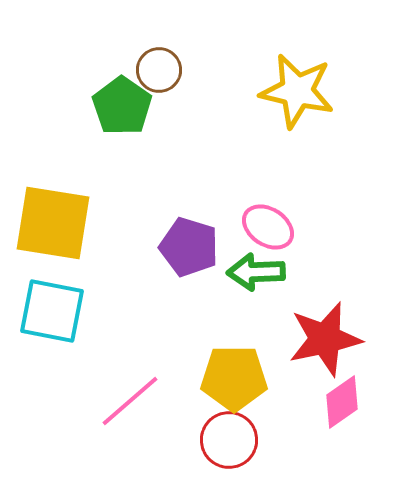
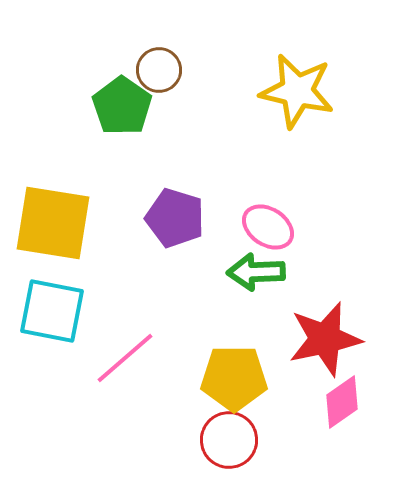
purple pentagon: moved 14 px left, 29 px up
pink line: moved 5 px left, 43 px up
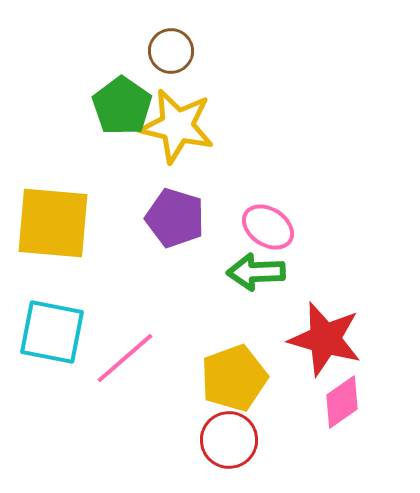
brown circle: moved 12 px right, 19 px up
yellow star: moved 120 px left, 35 px down
yellow square: rotated 4 degrees counterclockwise
cyan square: moved 21 px down
red star: rotated 28 degrees clockwise
yellow pentagon: rotated 20 degrees counterclockwise
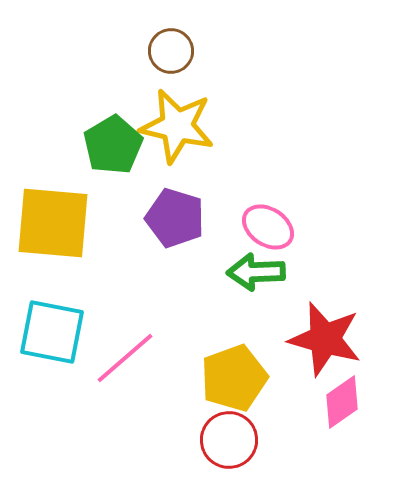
green pentagon: moved 9 px left, 39 px down; rotated 6 degrees clockwise
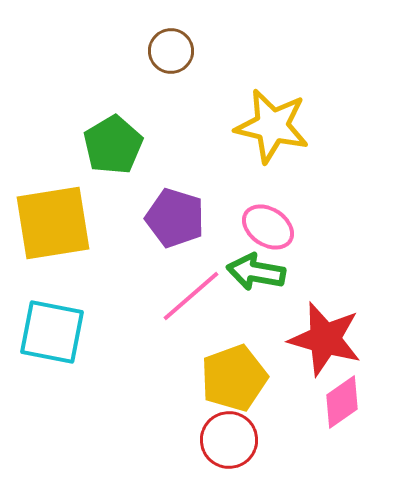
yellow star: moved 95 px right
yellow square: rotated 14 degrees counterclockwise
green arrow: rotated 12 degrees clockwise
pink line: moved 66 px right, 62 px up
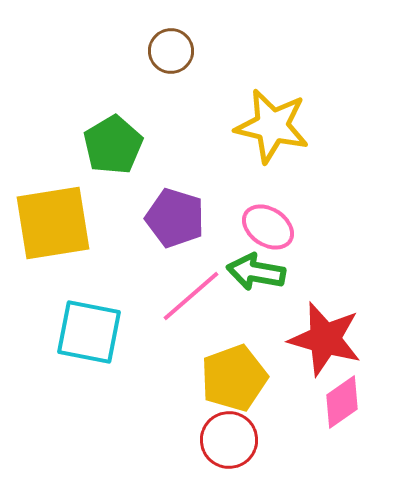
cyan square: moved 37 px right
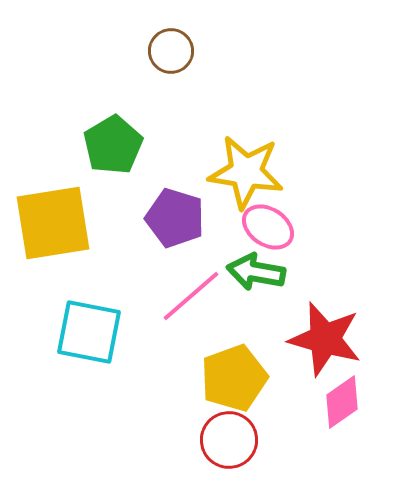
yellow star: moved 26 px left, 46 px down; rotated 4 degrees counterclockwise
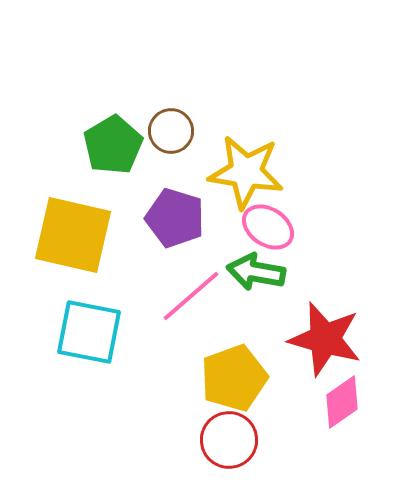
brown circle: moved 80 px down
yellow square: moved 20 px right, 12 px down; rotated 22 degrees clockwise
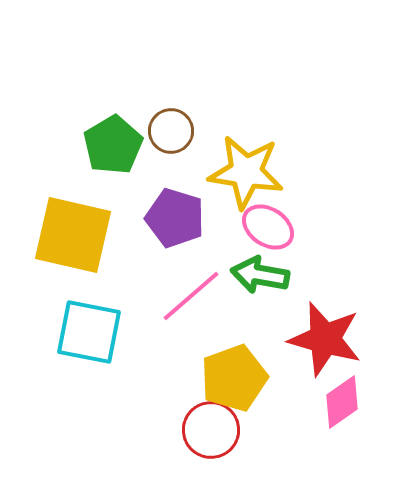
green arrow: moved 4 px right, 3 px down
red circle: moved 18 px left, 10 px up
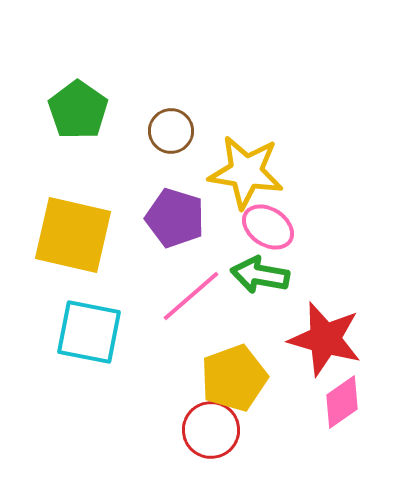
green pentagon: moved 35 px left, 35 px up; rotated 6 degrees counterclockwise
